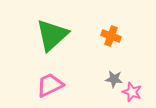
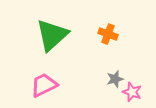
orange cross: moved 3 px left, 2 px up
gray star: moved 1 px right; rotated 24 degrees counterclockwise
pink trapezoid: moved 6 px left
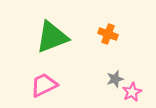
green triangle: moved 2 px down; rotated 21 degrees clockwise
pink star: rotated 24 degrees clockwise
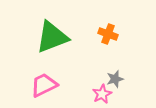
pink star: moved 30 px left, 2 px down
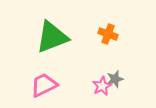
pink star: moved 8 px up
